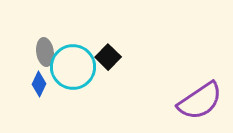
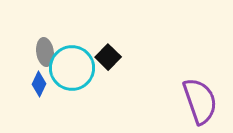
cyan circle: moved 1 px left, 1 px down
purple semicircle: rotated 75 degrees counterclockwise
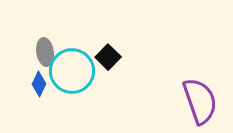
cyan circle: moved 3 px down
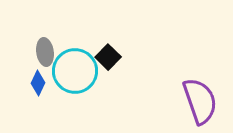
cyan circle: moved 3 px right
blue diamond: moved 1 px left, 1 px up
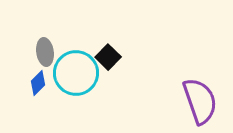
cyan circle: moved 1 px right, 2 px down
blue diamond: rotated 20 degrees clockwise
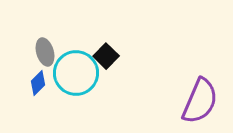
gray ellipse: rotated 8 degrees counterclockwise
black square: moved 2 px left, 1 px up
purple semicircle: rotated 42 degrees clockwise
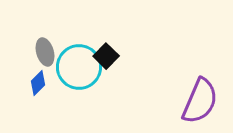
cyan circle: moved 3 px right, 6 px up
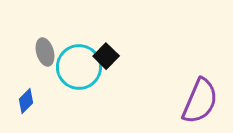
blue diamond: moved 12 px left, 18 px down
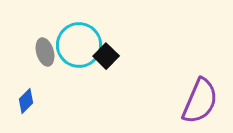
cyan circle: moved 22 px up
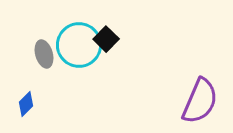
gray ellipse: moved 1 px left, 2 px down
black square: moved 17 px up
blue diamond: moved 3 px down
